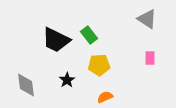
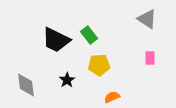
orange semicircle: moved 7 px right
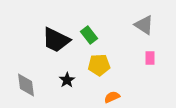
gray triangle: moved 3 px left, 6 px down
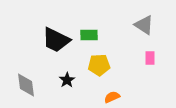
green rectangle: rotated 54 degrees counterclockwise
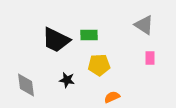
black star: rotated 28 degrees counterclockwise
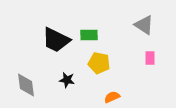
yellow pentagon: moved 2 px up; rotated 15 degrees clockwise
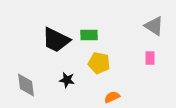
gray triangle: moved 10 px right, 1 px down
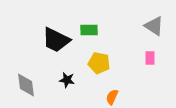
green rectangle: moved 5 px up
orange semicircle: rotated 42 degrees counterclockwise
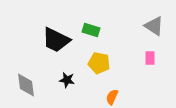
green rectangle: moved 2 px right; rotated 18 degrees clockwise
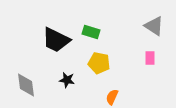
green rectangle: moved 2 px down
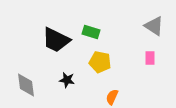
yellow pentagon: moved 1 px right, 1 px up
